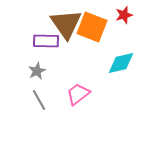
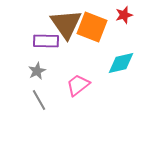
pink trapezoid: moved 9 px up
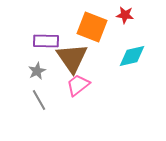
red star: moved 1 px right; rotated 24 degrees clockwise
brown triangle: moved 6 px right, 34 px down
cyan diamond: moved 11 px right, 7 px up
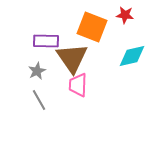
pink trapezoid: rotated 50 degrees counterclockwise
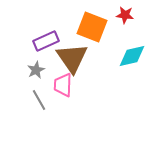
purple rectangle: rotated 25 degrees counterclockwise
gray star: moved 1 px left, 1 px up
pink trapezoid: moved 15 px left
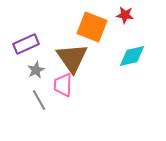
purple rectangle: moved 20 px left, 3 px down
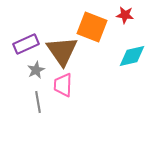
brown triangle: moved 10 px left, 7 px up
gray line: moved 1 px left, 2 px down; rotated 20 degrees clockwise
